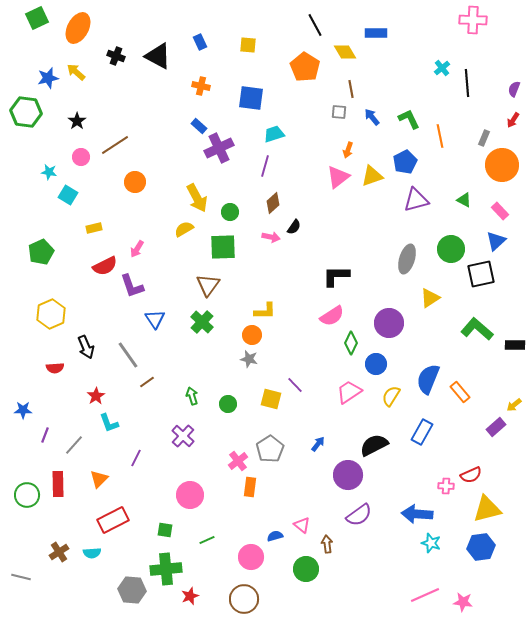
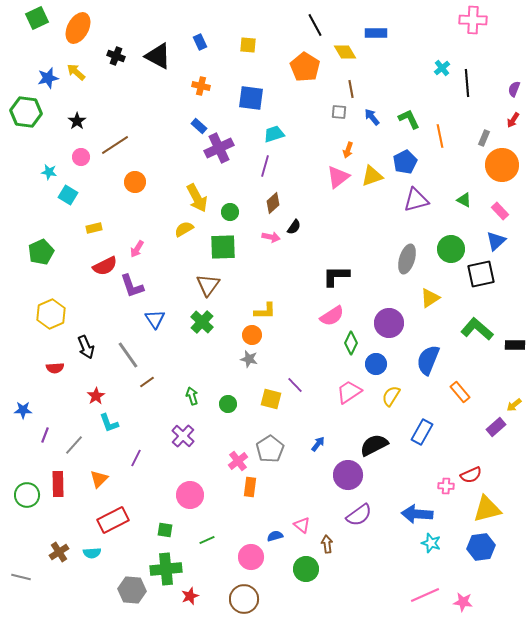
blue semicircle at (428, 379): moved 19 px up
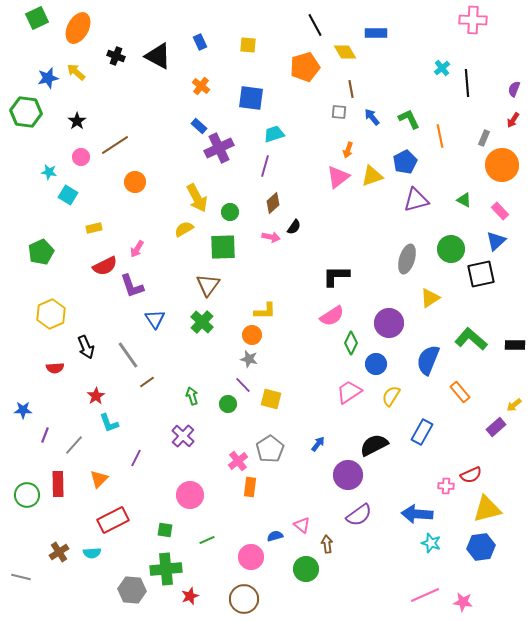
orange pentagon at (305, 67): rotated 24 degrees clockwise
orange cross at (201, 86): rotated 24 degrees clockwise
green L-shape at (477, 329): moved 6 px left, 10 px down
purple line at (295, 385): moved 52 px left
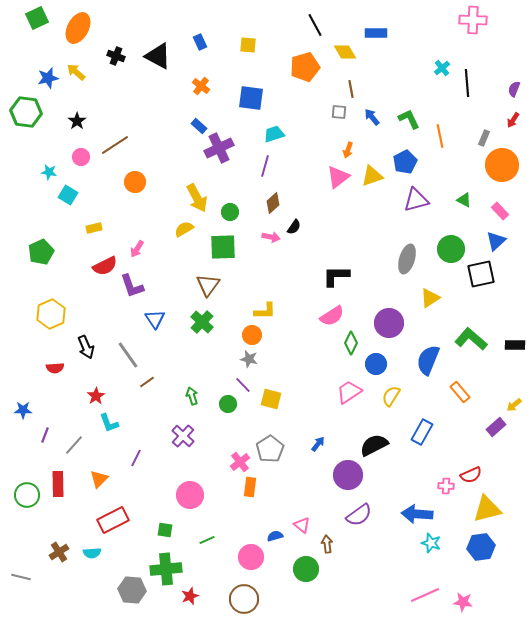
pink cross at (238, 461): moved 2 px right, 1 px down
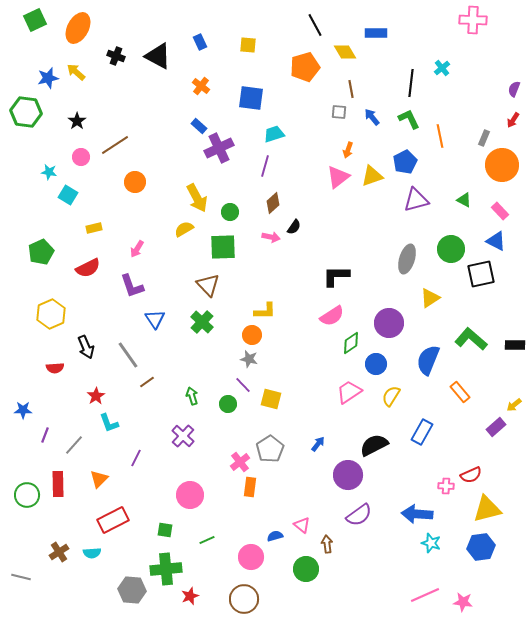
green square at (37, 18): moved 2 px left, 2 px down
black line at (467, 83): moved 56 px left; rotated 12 degrees clockwise
blue triangle at (496, 241): rotated 50 degrees counterclockwise
red semicircle at (105, 266): moved 17 px left, 2 px down
brown triangle at (208, 285): rotated 20 degrees counterclockwise
green diamond at (351, 343): rotated 30 degrees clockwise
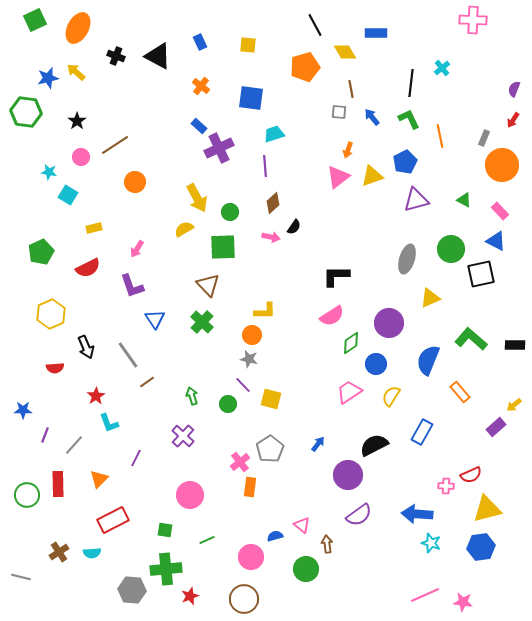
purple line at (265, 166): rotated 20 degrees counterclockwise
yellow triangle at (430, 298): rotated 10 degrees clockwise
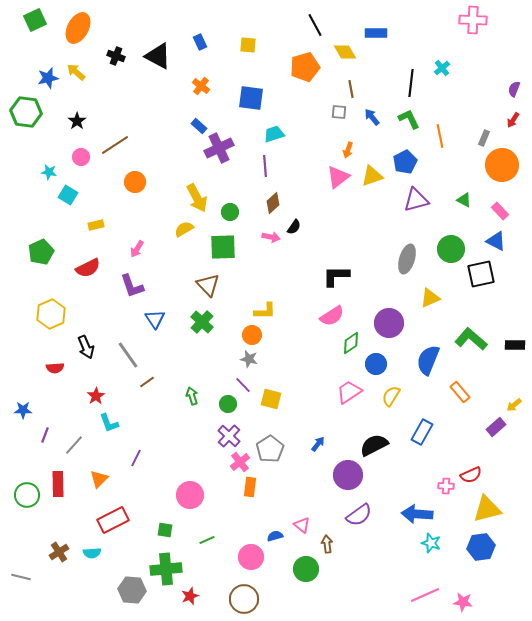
yellow rectangle at (94, 228): moved 2 px right, 3 px up
purple cross at (183, 436): moved 46 px right
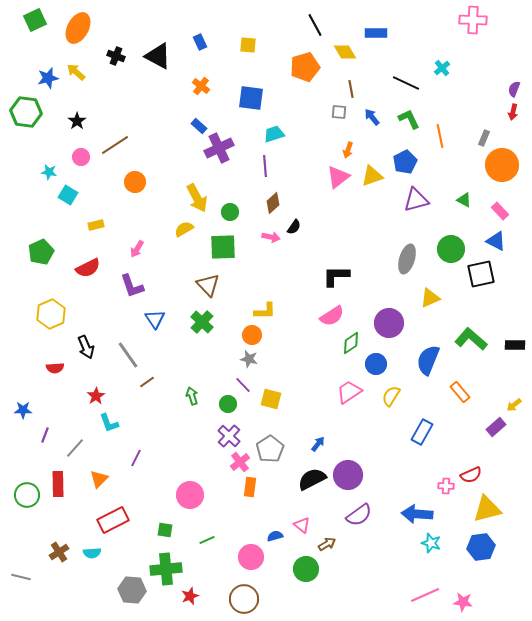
black line at (411, 83): moved 5 px left; rotated 72 degrees counterclockwise
red arrow at (513, 120): moved 8 px up; rotated 21 degrees counterclockwise
gray line at (74, 445): moved 1 px right, 3 px down
black semicircle at (374, 445): moved 62 px left, 34 px down
brown arrow at (327, 544): rotated 66 degrees clockwise
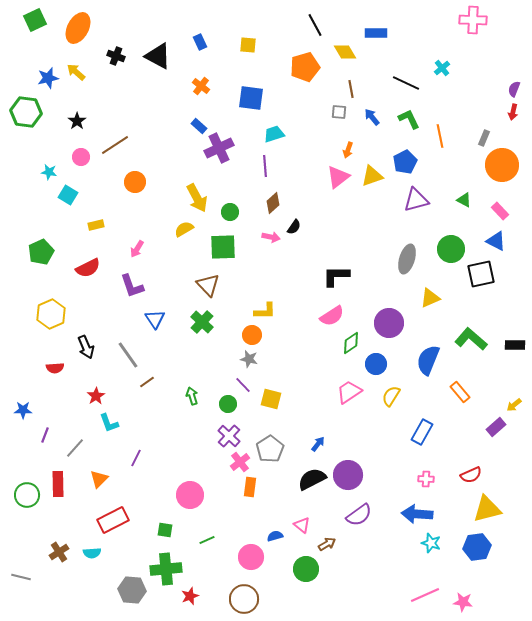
pink cross at (446, 486): moved 20 px left, 7 px up
blue hexagon at (481, 547): moved 4 px left
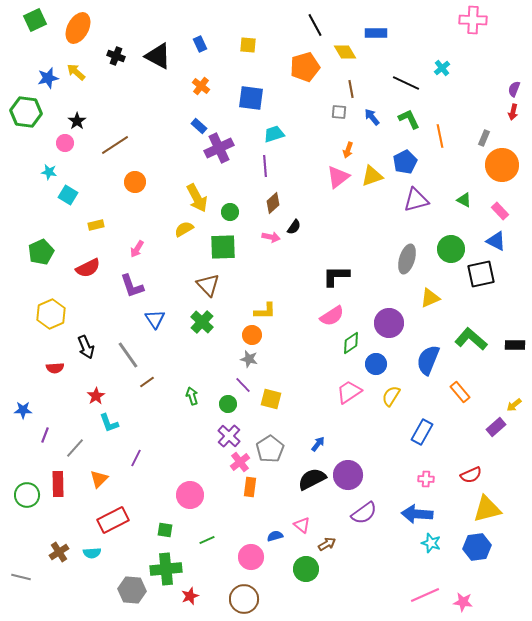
blue rectangle at (200, 42): moved 2 px down
pink circle at (81, 157): moved 16 px left, 14 px up
purple semicircle at (359, 515): moved 5 px right, 2 px up
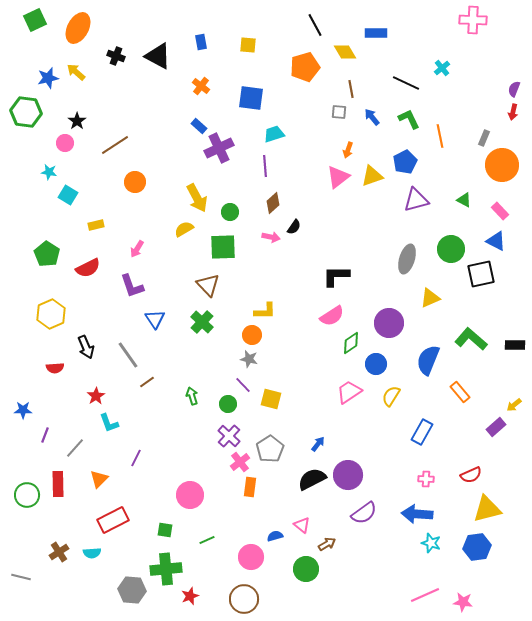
blue rectangle at (200, 44): moved 1 px right, 2 px up; rotated 14 degrees clockwise
green pentagon at (41, 252): moved 6 px right, 2 px down; rotated 15 degrees counterclockwise
